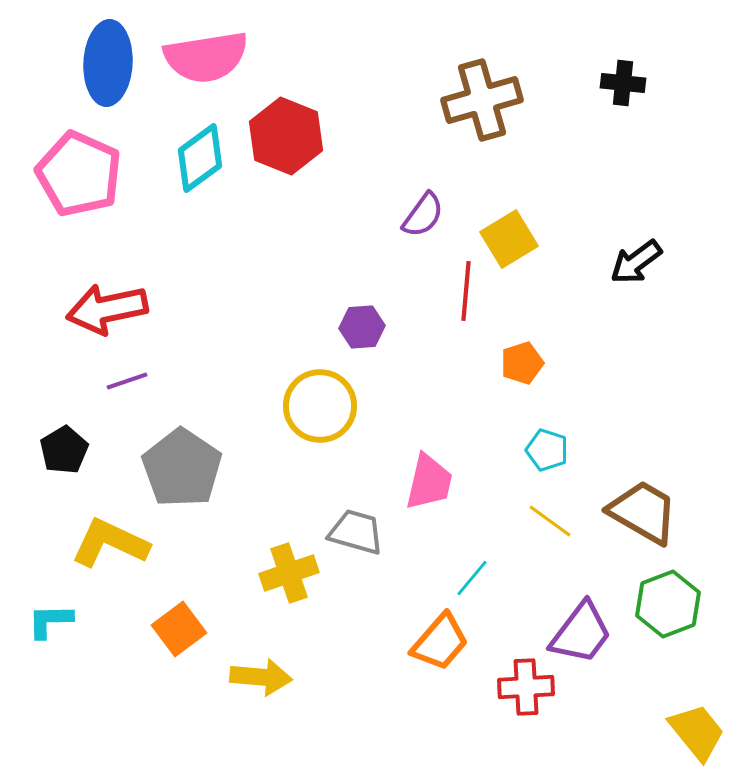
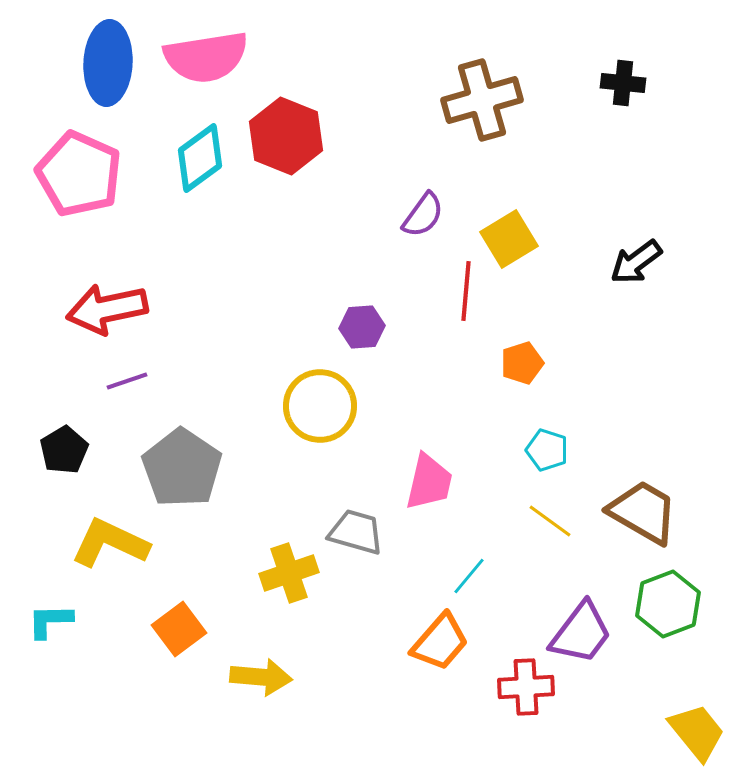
cyan line: moved 3 px left, 2 px up
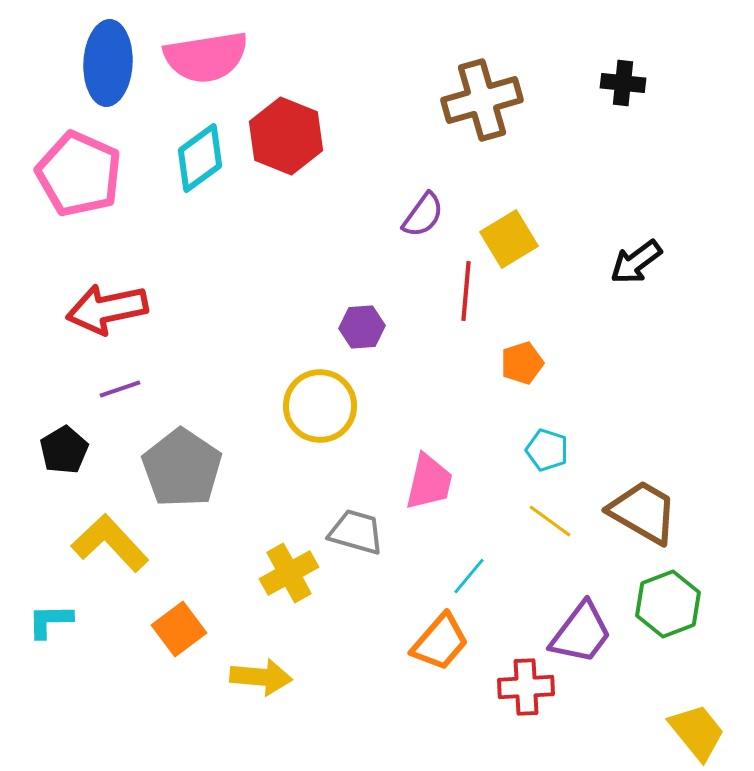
purple line: moved 7 px left, 8 px down
yellow L-shape: rotated 22 degrees clockwise
yellow cross: rotated 10 degrees counterclockwise
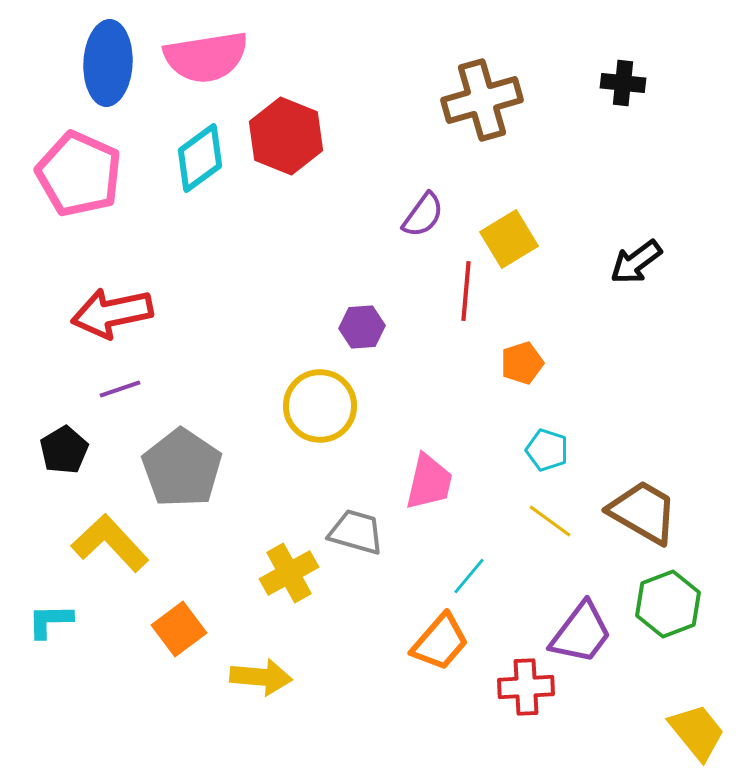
red arrow: moved 5 px right, 4 px down
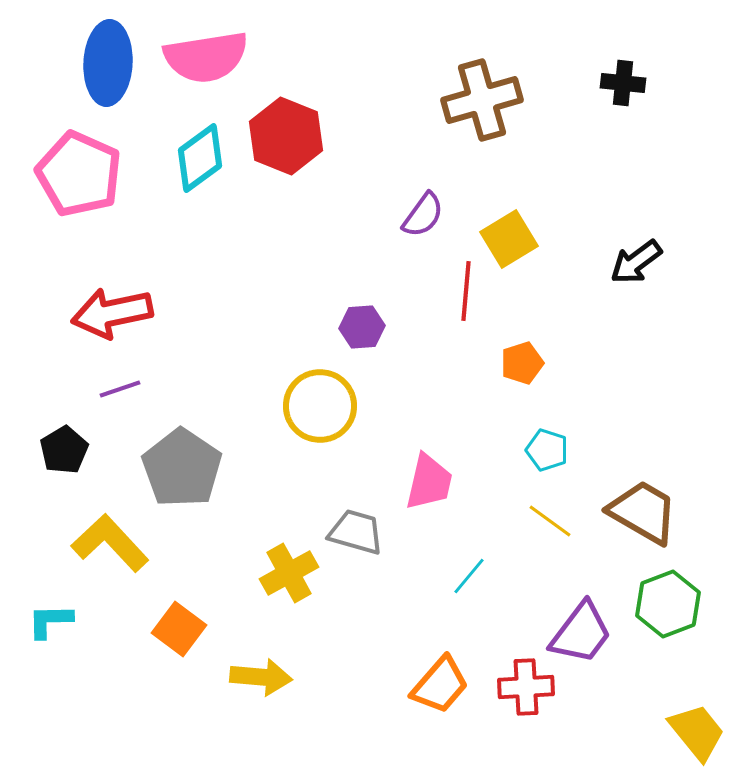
orange square: rotated 16 degrees counterclockwise
orange trapezoid: moved 43 px down
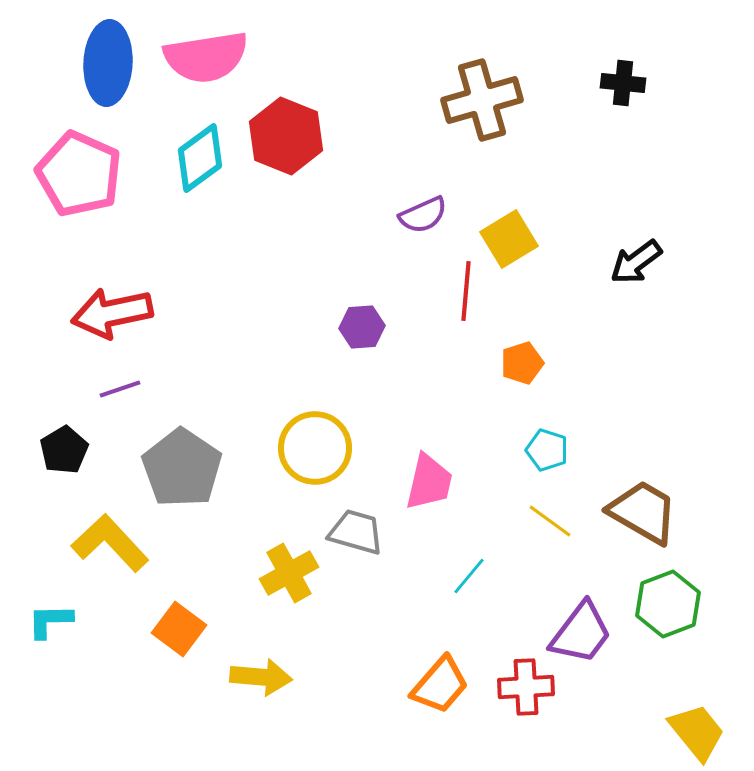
purple semicircle: rotated 30 degrees clockwise
yellow circle: moved 5 px left, 42 px down
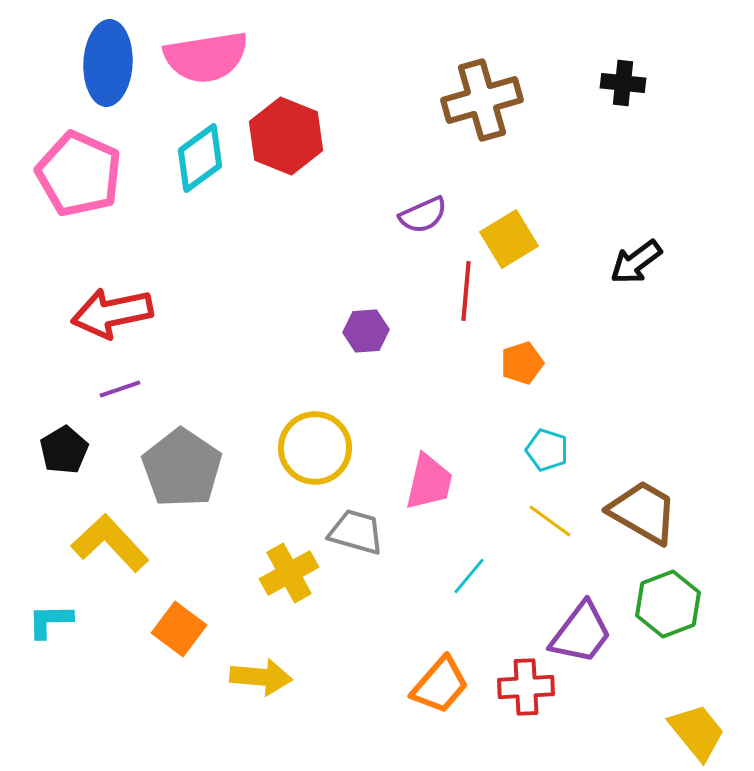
purple hexagon: moved 4 px right, 4 px down
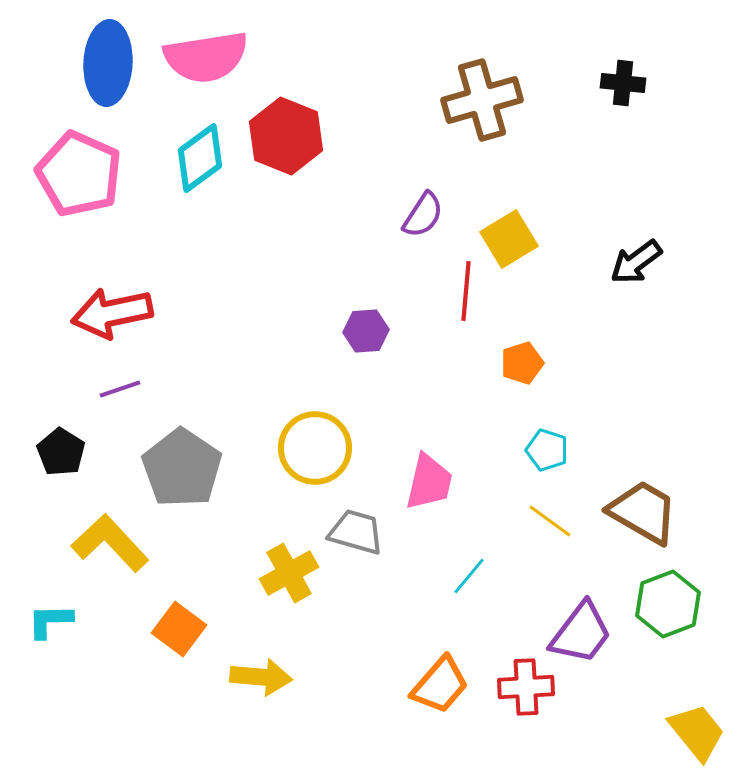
purple semicircle: rotated 33 degrees counterclockwise
black pentagon: moved 3 px left, 2 px down; rotated 9 degrees counterclockwise
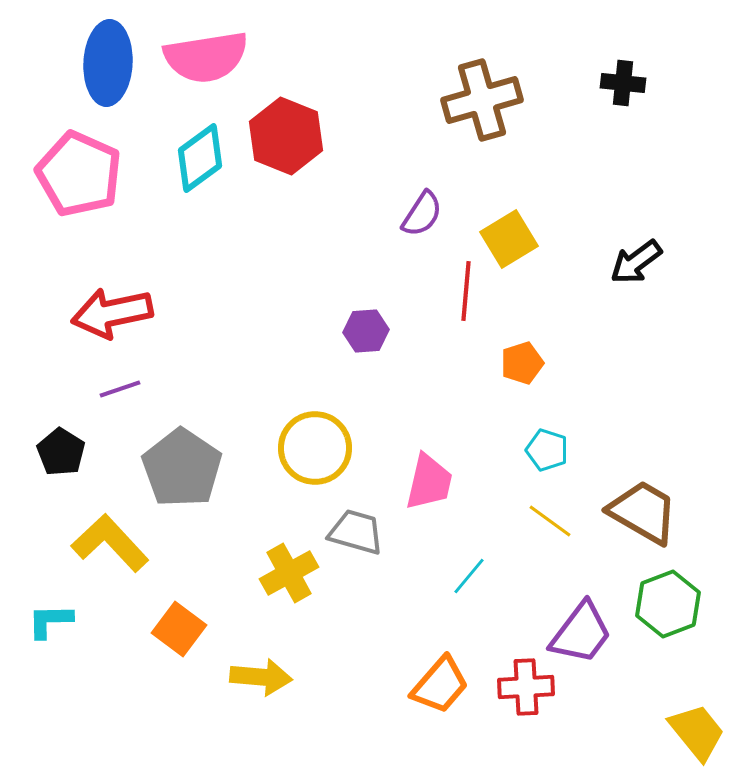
purple semicircle: moved 1 px left, 1 px up
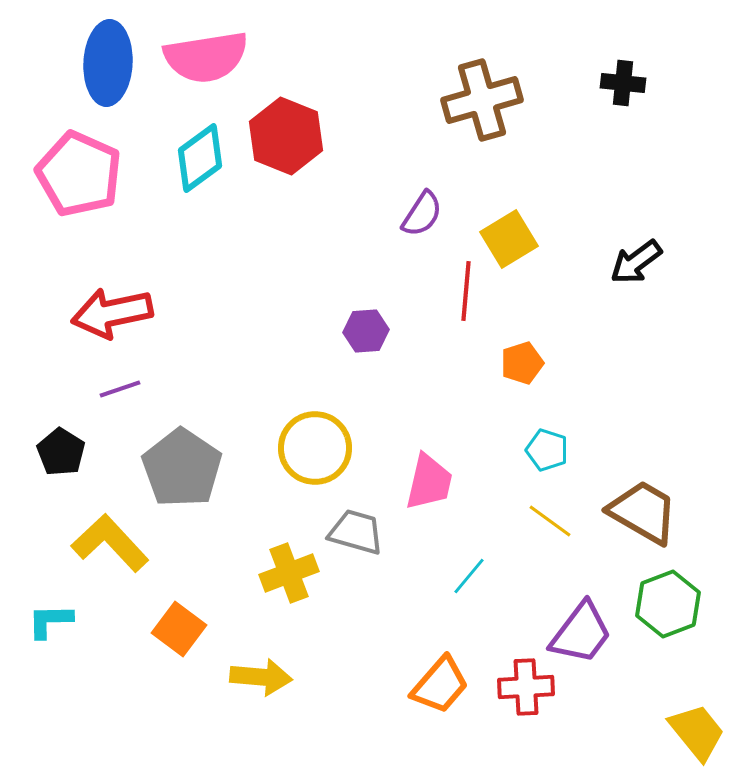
yellow cross: rotated 8 degrees clockwise
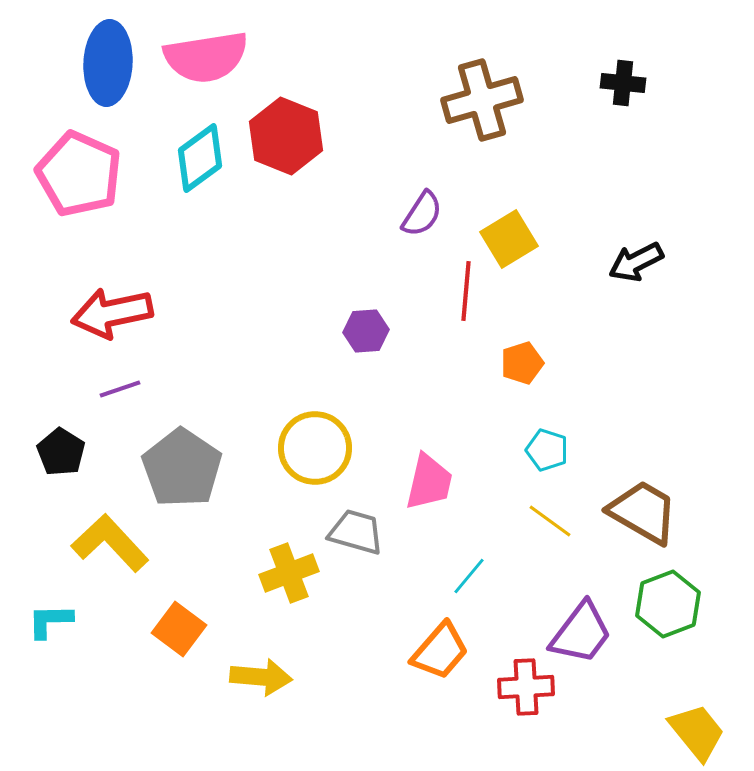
black arrow: rotated 10 degrees clockwise
orange trapezoid: moved 34 px up
